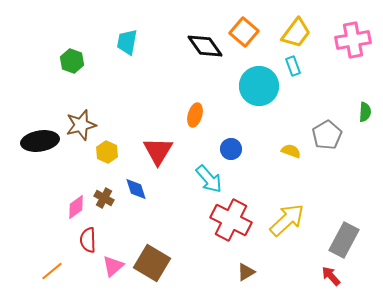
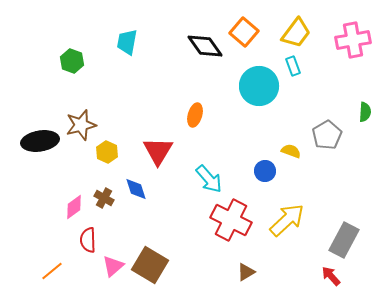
blue circle: moved 34 px right, 22 px down
pink diamond: moved 2 px left
brown square: moved 2 px left, 2 px down
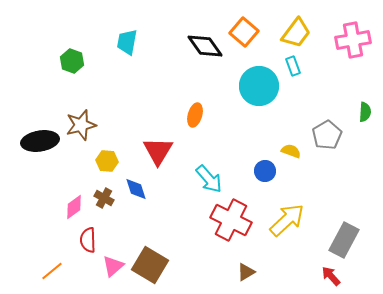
yellow hexagon: moved 9 px down; rotated 20 degrees counterclockwise
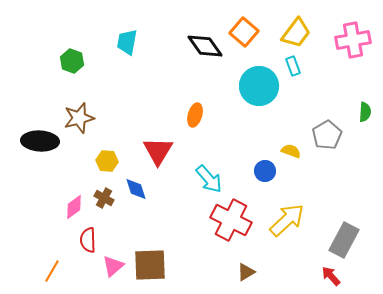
brown star: moved 2 px left, 7 px up
black ellipse: rotated 12 degrees clockwise
brown square: rotated 33 degrees counterclockwise
orange line: rotated 20 degrees counterclockwise
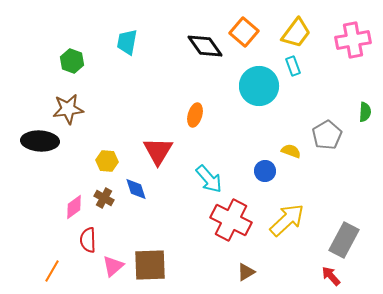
brown star: moved 11 px left, 9 px up; rotated 8 degrees clockwise
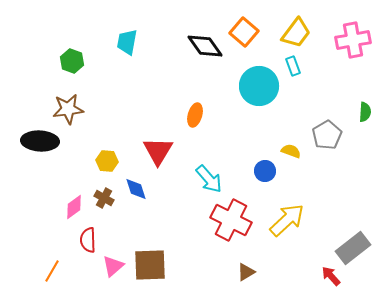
gray rectangle: moved 9 px right, 8 px down; rotated 24 degrees clockwise
